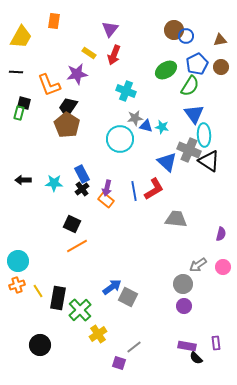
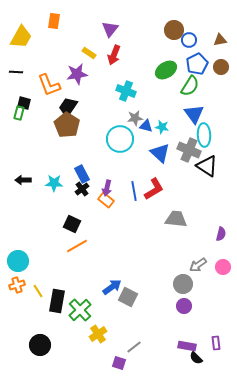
blue circle at (186, 36): moved 3 px right, 4 px down
black triangle at (209, 161): moved 2 px left, 5 px down
blue triangle at (167, 162): moved 7 px left, 9 px up
black rectangle at (58, 298): moved 1 px left, 3 px down
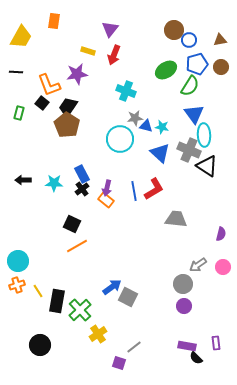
yellow rectangle at (89, 53): moved 1 px left, 2 px up; rotated 16 degrees counterclockwise
blue pentagon at (197, 64): rotated 10 degrees clockwise
black square at (24, 103): moved 18 px right; rotated 24 degrees clockwise
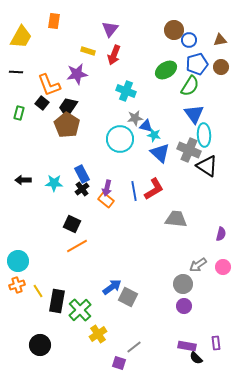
cyan star at (162, 127): moved 8 px left, 8 px down
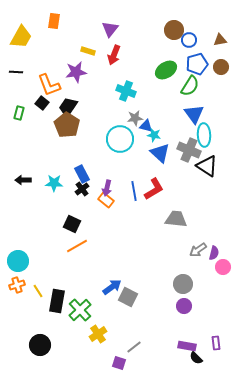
purple star at (77, 74): moved 1 px left, 2 px up
purple semicircle at (221, 234): moved 7 px left, 19 px down
gray arrow at (198, 265): moved 15 px up
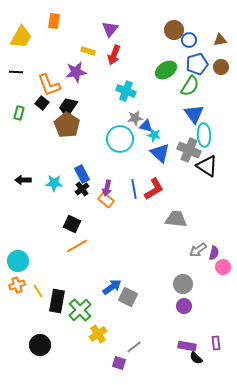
blue line at (134, 191): moved 2 px up
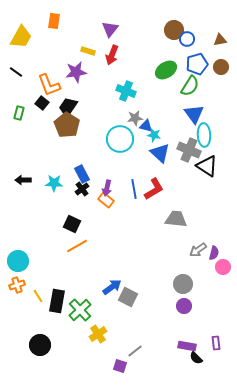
blue circle at (189, 40): moved 2 px left, 1 px up
red arrow at (114, 55): moved 2 px left
black line at (16, 72): rotated 32 degrees clockwise
yellow line at (38, 291): moved 5 px down
gray line at (134, 347): moved 1 px right, 4 px down
purple square at (119, 363): moved 1 px right, 3 px down
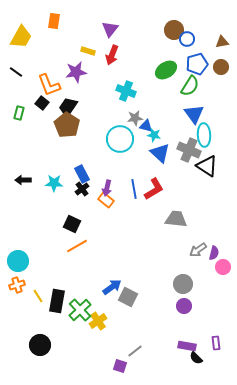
brown triangle at (220, 40): moved 2 px right, 2 px down
yellow cross at (98, 334): moved 13 px up
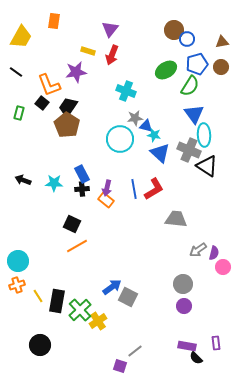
black arrow at (23, 180): rotated 21 degrees clockwise
black cross at (82, 189): rotated 32 degrees clockwise
